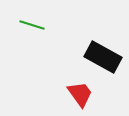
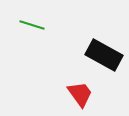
black rectangle: moved 1 px right, 2 px up
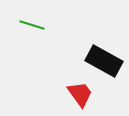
black rectangle: moved 6 px down
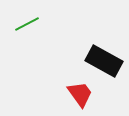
green line: moved 5 px left, 1 px up; rotated 45 degrees counterclockwise
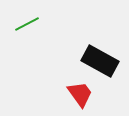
black rectangle: moved 4 px left
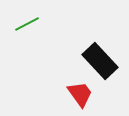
black rectangle: rotated 18 degrees clockwise
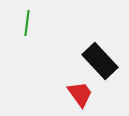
green line: moved 1 px up; rotated 55 degrees counterclockwise
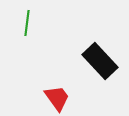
red trapezoid: moved 23 px left, 4 px down
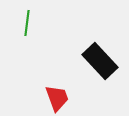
red trapezoid: rotated 16 degrees clockwise
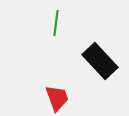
green line: moved 29 px right
